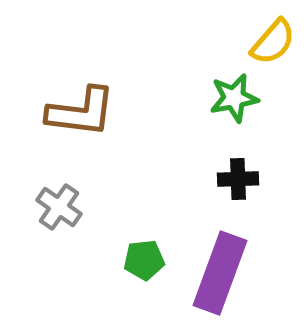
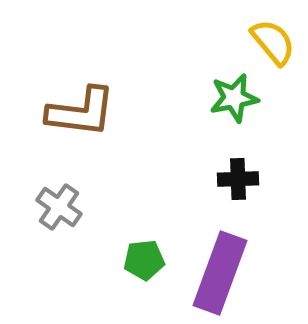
yellow semicircle: rotated 81 degrees counterclockwise
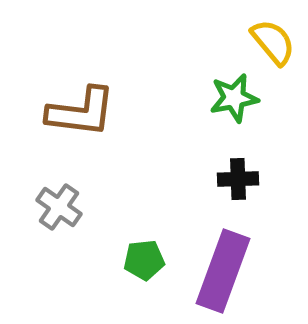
purple rectangle: moved 3 px right, 2 px up
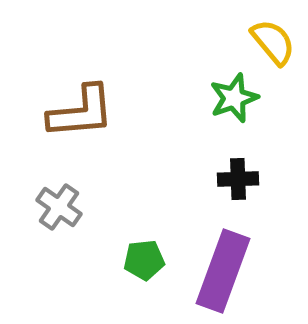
green star: rotated 9 degrees counterclockwise
brown L-shape: rotated 12 degrees counterclockwise
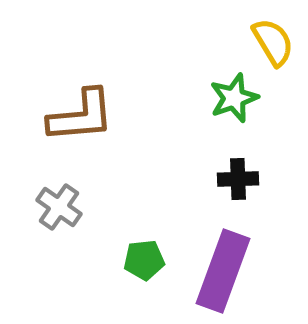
yellow semicircle: rotated 9 degrees clockwise
brown L-shape: moved 4 px down
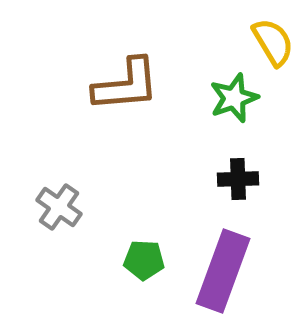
brown L-shape: moved 45 px right, 31 px up
green pentagon: rotated 9 degrees clockwise
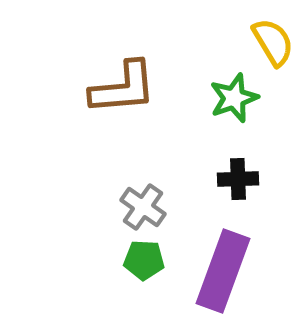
brown L-shape: moved 3 px left, 3 px down
gray cross: moved 84 px right
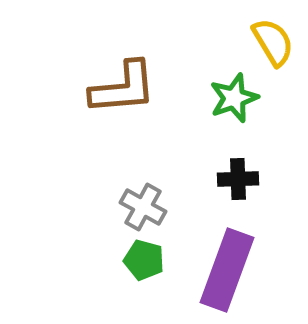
gray cross: rotated 6 degrees counterclockwise
green pentagon: rotated 12 degrees clockwise
purple rectangle: moved 4 px right, 1 px up
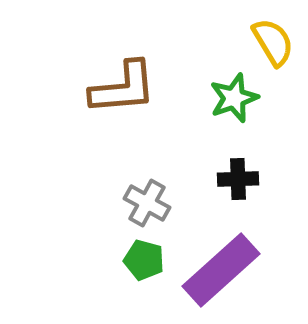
gray cross: moved 4 px right, 4 px up
purple rectangle: moved 6 px left; rotated 28 degrees clockwise
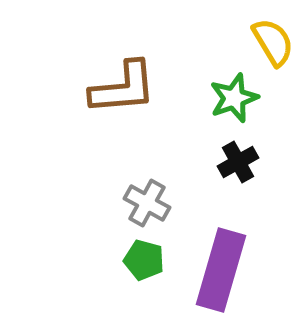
black cross: moved 17 px up; rotated 27 degrees counterclockwise
purple rectangle: rotated 32 degrees counterclockwise
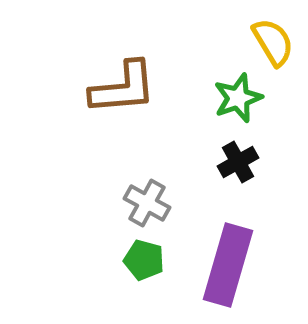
green star: moved 4 px right
purple rectangle: moved 7 px right, 5 px up
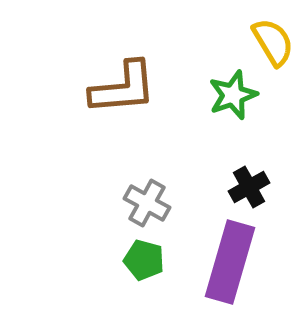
green star: moved 5 px left, 3 px up
black cross: moved 11 px right, 25 px down
purple rectangle: moved 2 px right, 3 px up
